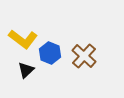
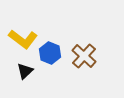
black triangle: moved 1 px left, 1 px down
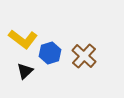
blue hexagon: rotated 20 degrees clockwise
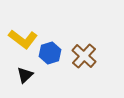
black triangle: moved 4 px down
